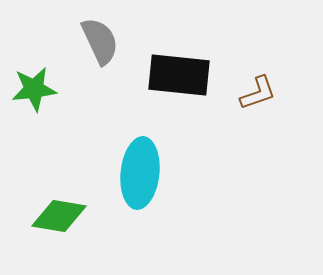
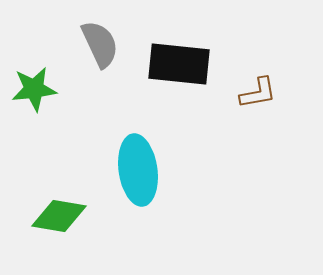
gray semicircle: moved 3 px down
black rectangle: moved 11 px up
brown L-shape: rotated 9 degrees clockwise
cyan ellipse: moved 2 px left, 3 px up; rotated 14 degrees counterclockwise
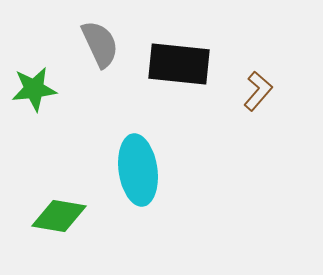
brown L-shape: moved 2 px up; rotated 39 degrees counterclockwise
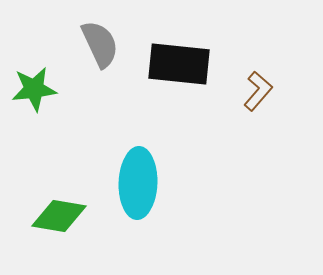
cyan ellipse: moved 13 px down; rotated 10 degrees clockwise
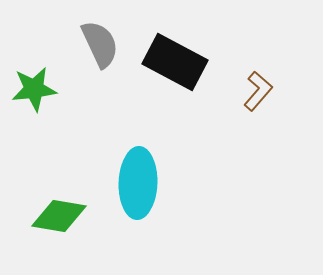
black rectangle: moved 4 px left, 2 px up; rotated 22 degrees clockwise
